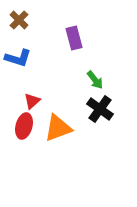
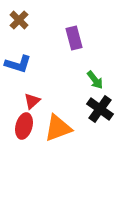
blue L-shape: moved 6 px down
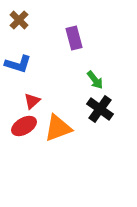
red ellipse: rotated 45 degrees clockwise
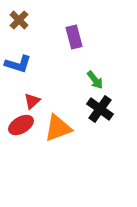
purple rectangle: moved 1 px up
red ellipse: moved 3 px left, 1 px up
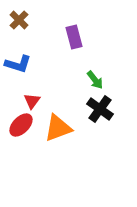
red triangle: rotated 12 degrees counterclockwise
red ellipse: rotated 15 degrees counterclockwise
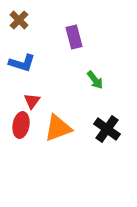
blue L-shape: moved 4 px right, 1 px up
black cross: moved 7 px right, 20 px down
red ellipse: rotated 35 degrees counterclockwise
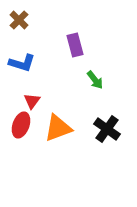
purple rectangle: moved 1 px right, 8 px down
red ellipse: rotated 10 degrees clockwise
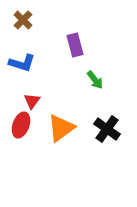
brown cross: moved 4 px right
orange triangle: moved 3 px right; rotated 16 degrees counterclockwise
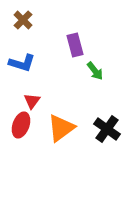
green arrow: moved 9 px up
